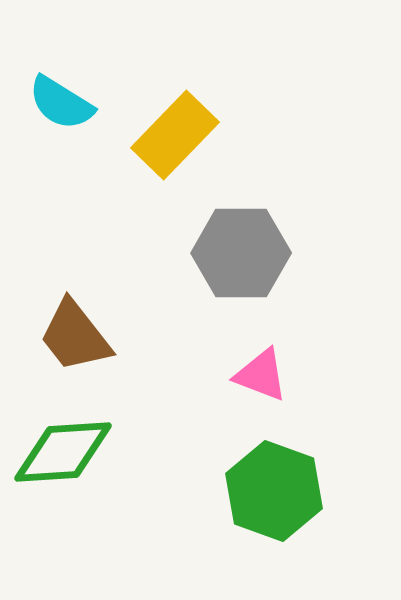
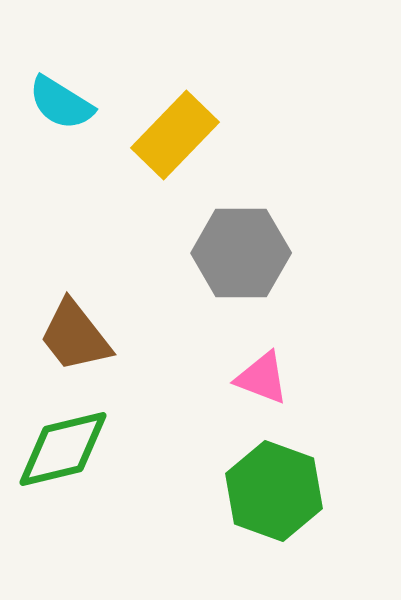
pink triangle: moved 1 px right, 3 px down
green diamond: moved 3 px up; rotated 10 degrees counterclockwise
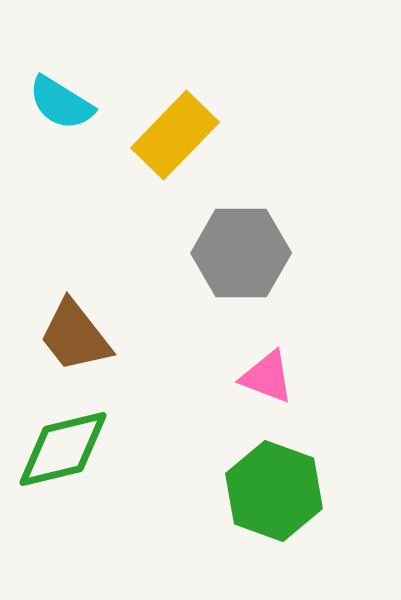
pink triangle: moved 5 px right, 1 px up
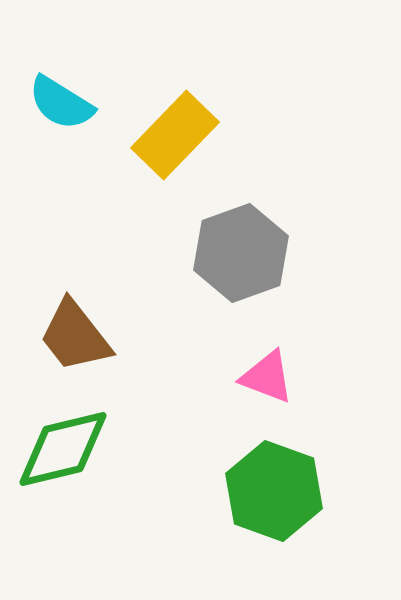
gray hexagon: rotated 20 degrees counterclockwise
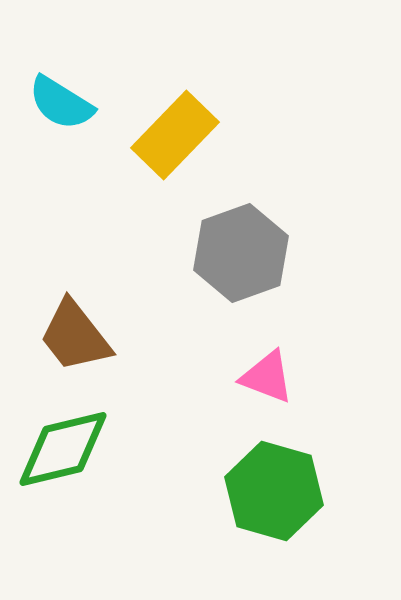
green hexagon: rotated 4 degrees counterclockwise
